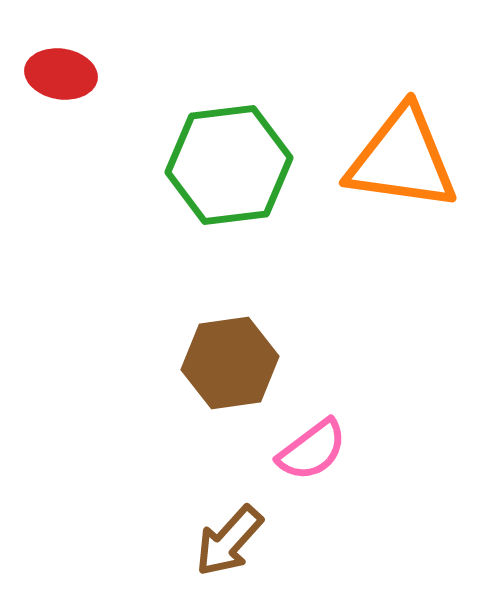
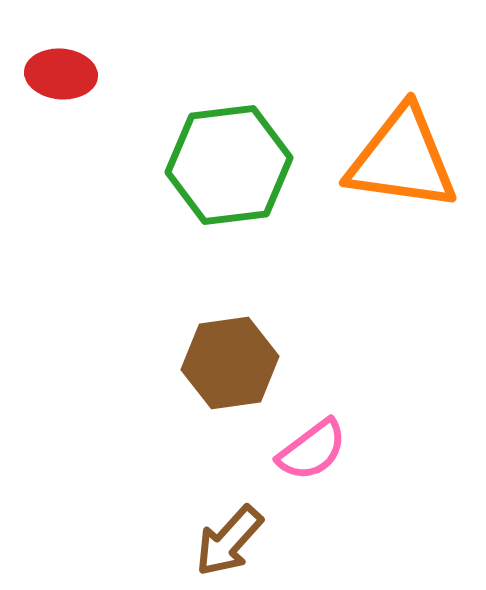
red ellipse: rotated 4 degrees counterclockwise
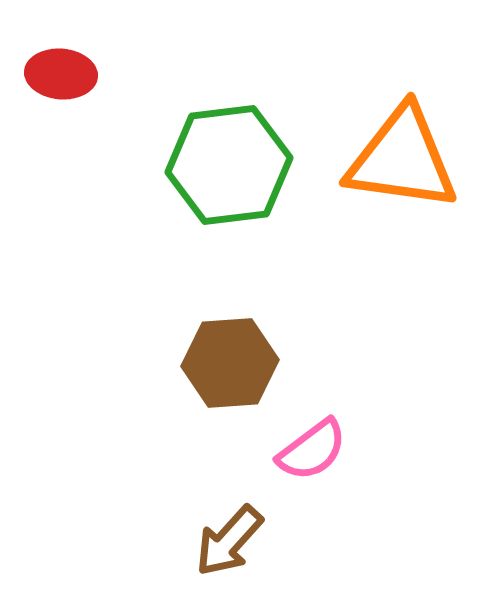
brown hexagon: rotated 4 degrees clockwise
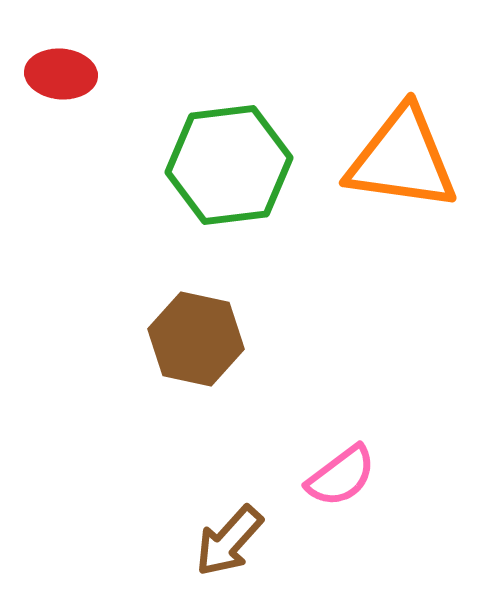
brown hexagon: moved 34 px left, 24 px up; rotated 16 degrees clockwise
pink semicircle: moved 29 px right, 26 px down
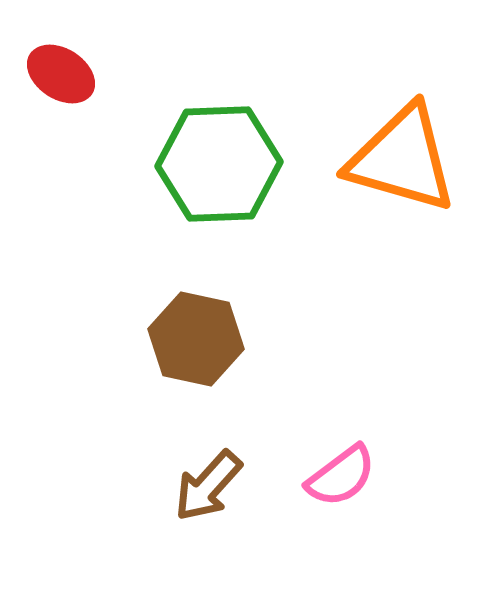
red ellipse: rotated 28 degrees clockwise
orange triangle: rotated 8 degrees clockwise
green hexagon: moved 10 px left, 1 px up; rotated 5 degrees clockwise
brown arrow: moved 21 px left, 55 px up
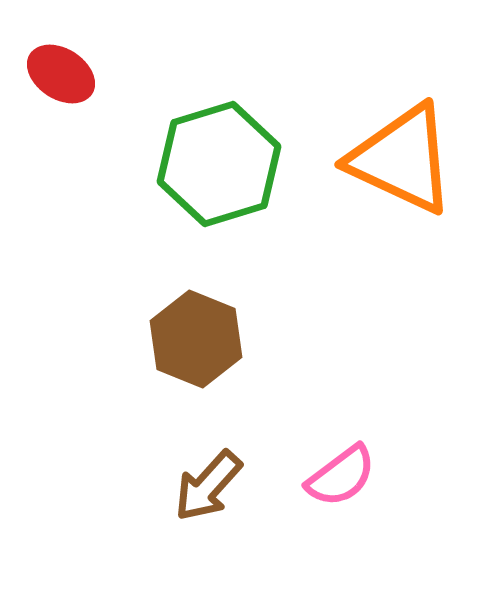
orange triangle: rotated 9 degrees clockwise
green hexagon: rotated 15 degrees counterclockwise
brown hexagon: rotated 10 degrees clockwise
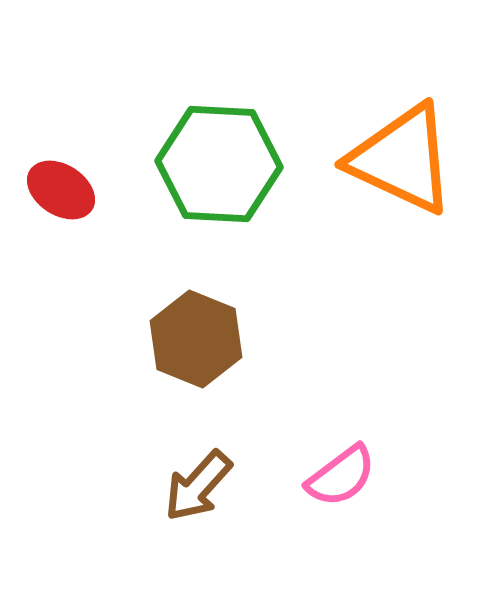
red ellipse: moved 116 px down
green hexagon: rotated 20 degrees clockwise
brown arrow: moved 10 px left
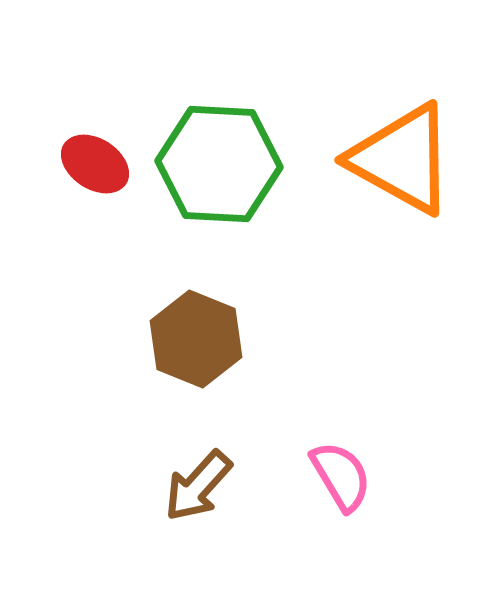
orange triangle: rotated 4 degrees clockwise
red ellipse: moved 34 px right, 26 px up
pink semicircle: rotated 84 degrees counterclockwise
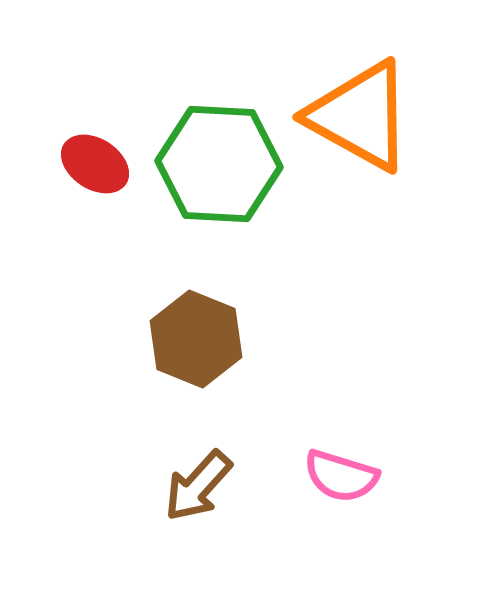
orange triangle: moved 42 px left, 43 px up
pink semicircle: rotated 138 degrees clockwise
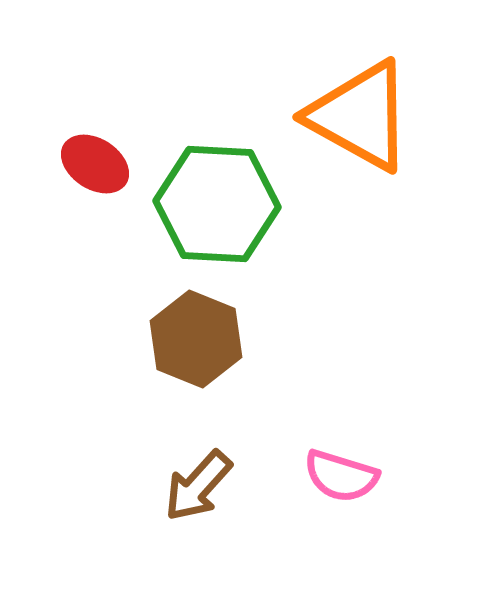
green hexagon: moved 2 px left, 40 px down
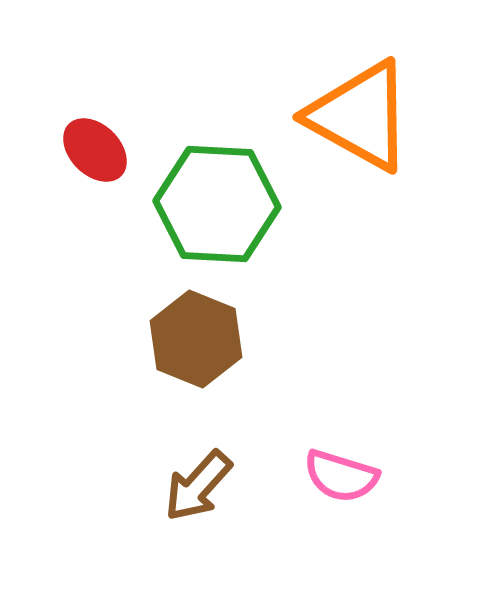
red ellipse: moved 14 px up; rotated 12 degrees clockwise
